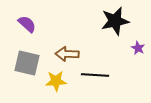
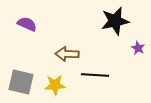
purple semicircle: rotated 18 degrees counterclockwise
gray square: moved 6 px left, 19 px down
yellow star: moved 1 px left, 4 px down
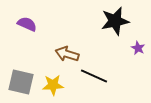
brown arrow: rotated 15 degrees clockwise
black line: moved 1 px left, 1 px down; rotated 20 degrees clockwise
yellow star: moved 2 px left
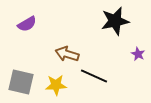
purple semicircle: rotated 126 degrees clockwise
purple star: moved 6 px down
yellow star: moved 3 px right
